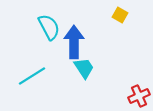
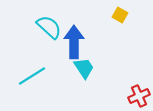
cyan semicircle: rotated 20 degrees counterclockwise
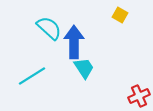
cyan semicircle: moved 1 px down
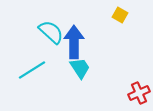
cyan semicircle: moved 2 px right, 4 px down
cyan trapezoid: moved 4 px left
cyan line: moved 6 px up
red cross: moved 3 px up
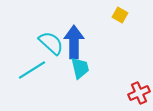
cyan semicircle: moved 11 px down
cyan trapezoid: rotated 20 degrees clockwise
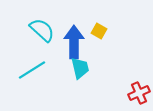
yellow square: moved 21 px left, 16 px down
cyan semicircle: moved 9 px left, 13 px up
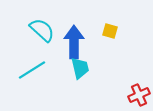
yellow square: moved 11 px right; rotated 14 degrees counterclockwise
red cross: moved 2 px down
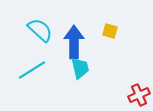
cyan semicircle: moved 2 px left
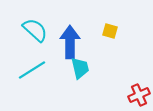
cyan semicircle: moved 5 px left
blue arrow: moved 4 px left
